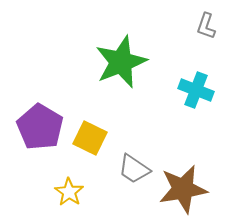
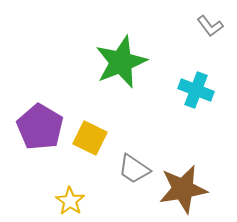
gray L-shape: moved 4 px right; rotated 56 degrees counterclockwise
yellow star: moved 1 px right, 9 px down
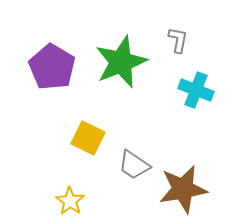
gray L-shape: moved 32 px left, 14 px down; rotated 132 degrees counterclockwise
purple pentagon: moved 12 px right, 60 px up
yellow square: moved 2 px left
gray trapezoid: moved 4 px up
